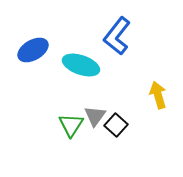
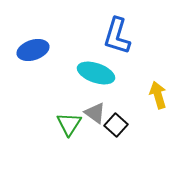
blue L-shape: rotated 21 degrees counterclockwise
blue ellipse: rotated 12 degrees clockwise
cyan ellipse: moved 15 px right, 8 px down
gray triangle: moved 3 px up; rotated 30 degrees counterclockwise
green triangle: moved 2 px left, 1 px up
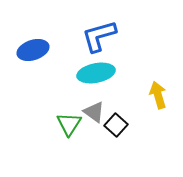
blue L-shape: moved 18 px left; rotated 57 degrees clockwise
cyan ellipse: rotated 30 degrees counterclockwise
gray triangle: moved 1 px left, 1 px up
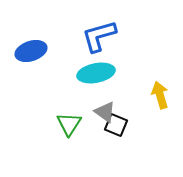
blue ellipse: moved 2 px left, 1 px down
yellow arrow: moved 2 px right
gray triangle: moved 11 px right
black square: rotated 20 degrees counterclockwise
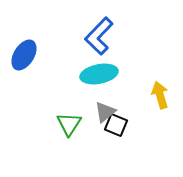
blue L-shape: rotated 30 degrees counterclockwise
blue ellipse: moved 7 px left, 4 px down; rotated 40 degrees counterclockwise
cyan ellipse: moved 3 px right, 1 px down
gray triangle: rotated 45 degrees clockwise
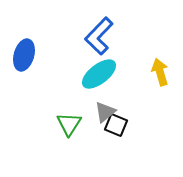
blue ellipse: rotated 16 degrees counterclockwise
cyan ellipse: rotated 27 degrees counterclockwise
yellow arrow: moved 23 px up
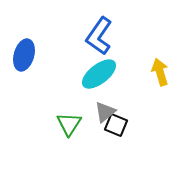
blue L-shape: rotated 9 degrees counterclockwise
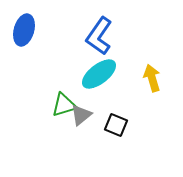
blue ellipse: moved 25 px up
yellow arrow: moved 8 px left, 6 px down
gray triangle: moved 24 px left, 3 px down
green triangle: moved 5 px left, 19 px up; rotated 40 degrees clockwise
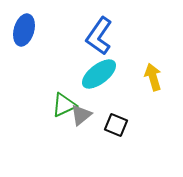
yellow arrow: moved 1 px right, 1 px up
green triangle: rotated 8 degrees counterclockwise
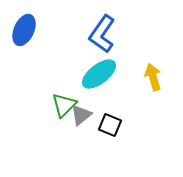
blue ellipse: rotated 8 degrees clockwise
blue L-shape: moved 3 px right, 2 px up
green triangle: rotated 20 degrees counterclockwise
black square: moved 6 px left
